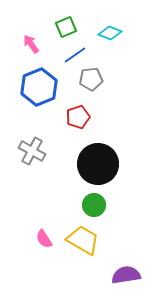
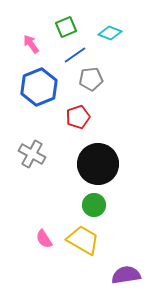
gray cross: moved 3 px down
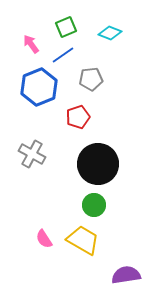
blue line: moved 12 px left
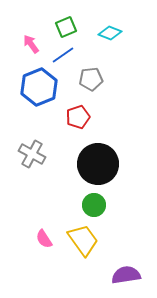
yellow trapezoid: rotated 24 degrees clockwise
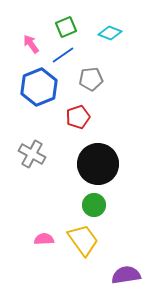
pink semicircle: rotated 120 degrees clockwise
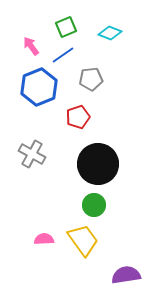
pink arrow: moved 2 px down
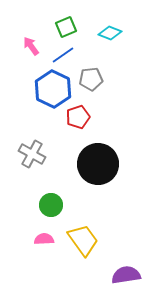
blue hexagon: moved 14 px right, 2 px down; rotated 12 degrees counterclockwise
green circle: moved 43 px left
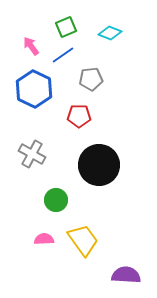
blue hexagon: moved 19 px left
red pentagon: moved 1 px right, 1 px up; rotated 20 degrees clockwise
black circle: moved 1 px right, 1 px down
green circle: moved 5 px right, 5 px up
purple semicircle: rotated 12 degrees clockwise
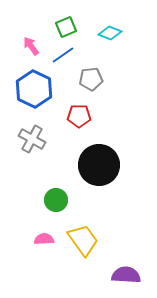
gray cross: moved 15 px up
